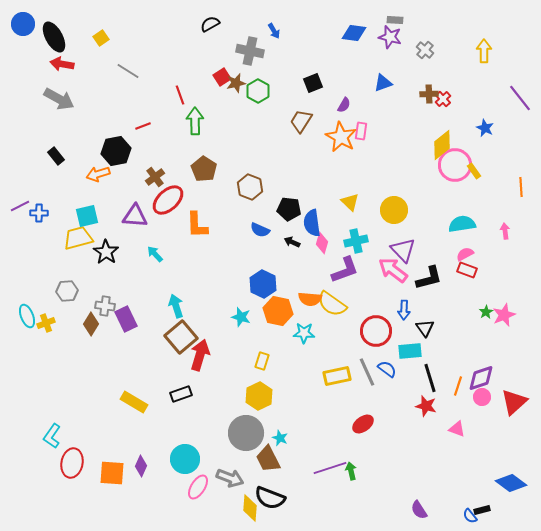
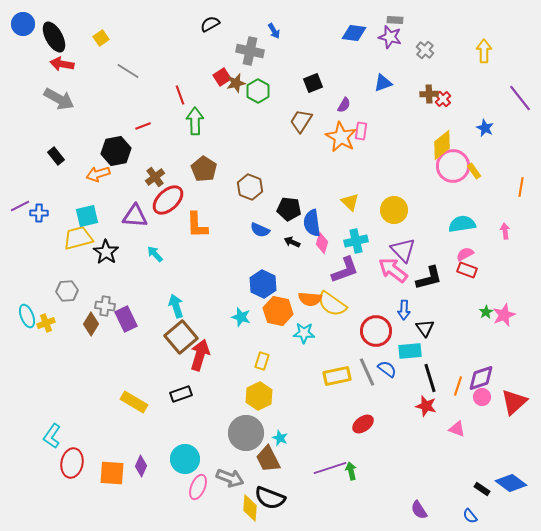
pink circle at (455, 165): moved 2 px left, 1 px down
orange line at (521, 187): rotated 12 degrees clockwise
pink ellipse at (198, 487): rotated 10 degrees counterclockwise
black rectangle at (482, 510): moved 21 px up; rotated 49 degrees clockwise
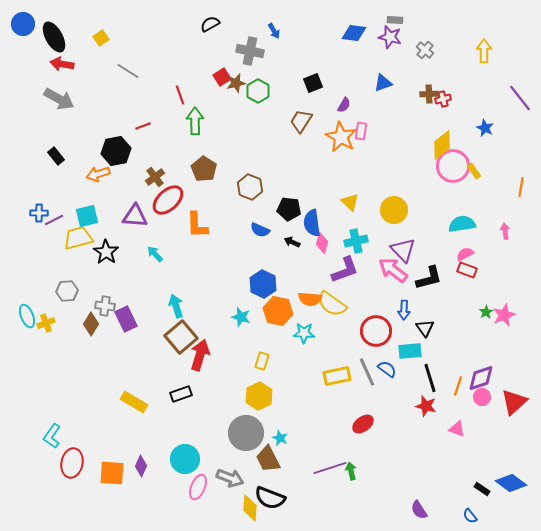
red cross at (443, 99): rotated 28 degrees clockwise
purple line at (20, 206): moved 34 px right, 14 px down
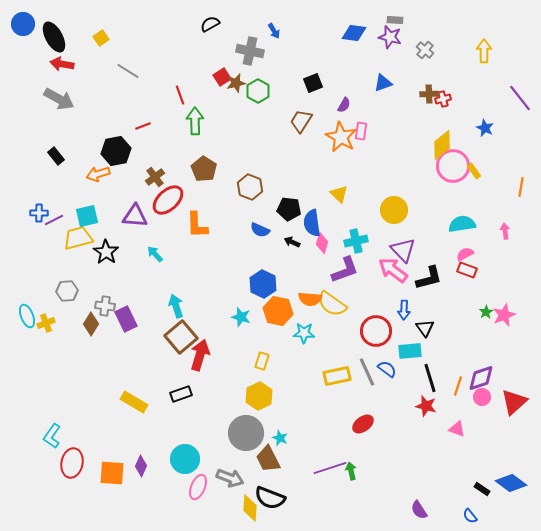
yellow triangle at (350, 202): moved 11 px left, 8 px up
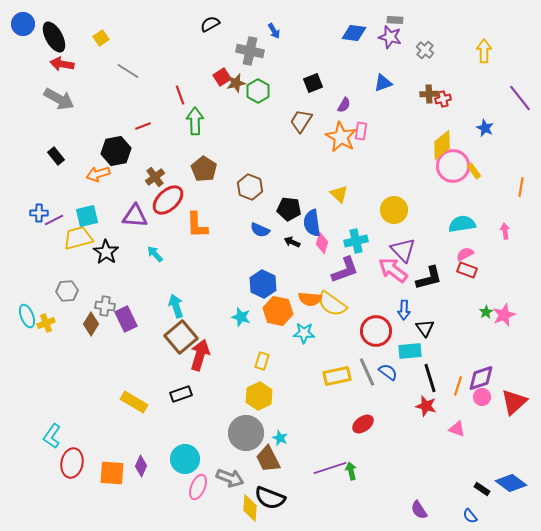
blue semicircle at (387, 369): moved 1 px right, 3 px down
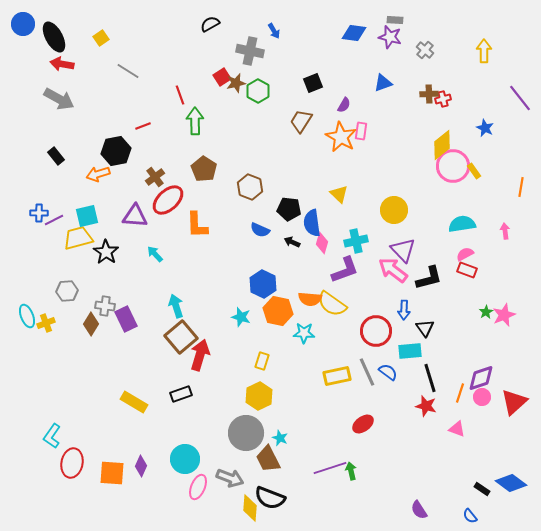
orange line at (458, 386): moved 2 px right, 7 px down
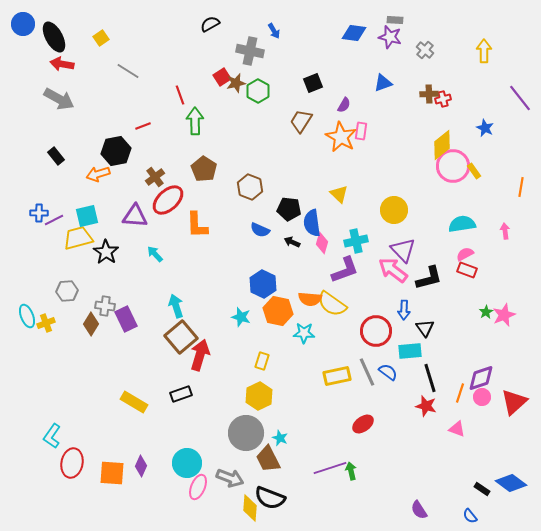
cyan circle at (185, 459): moved 2 px right, 4 px down
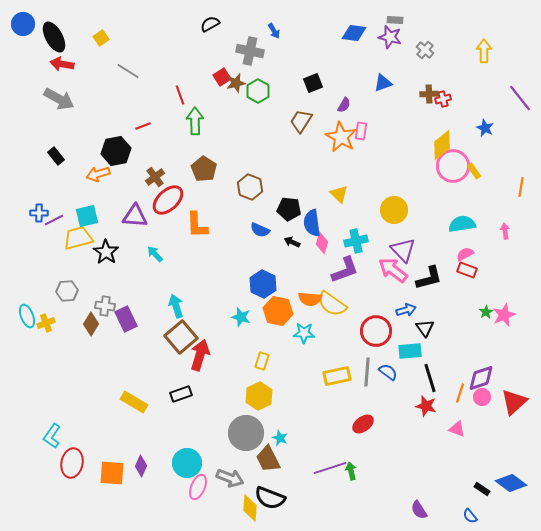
blue arrow at (404, 310): moved 2 px right; rotated 108 degrees counterclockwise
gray line at (367, 372): rotated 28 degrees clockwise
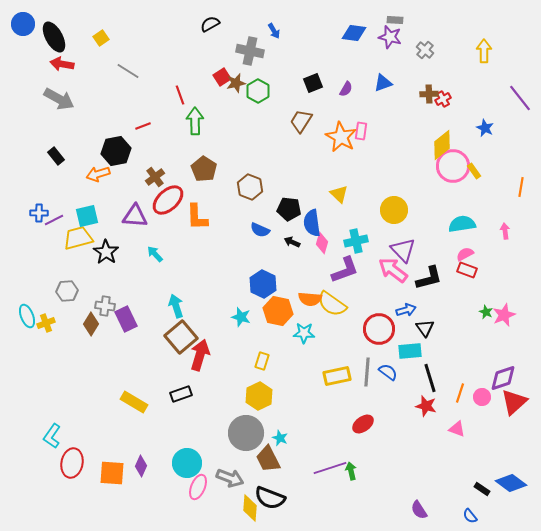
red cross at (443, 99): rotated 14 degrees counterclockwise
purple semicircle at (344, 105): moved 2 px right, 16 px up
orange L-shape at (197, 225): moved 8 px up
green star at (486, 312): rotated 16 degrees counterclockwise
red circle at (376, 331): moved 3 px right, 2 px up
purple diamond at (481, 378): moved 22 px right
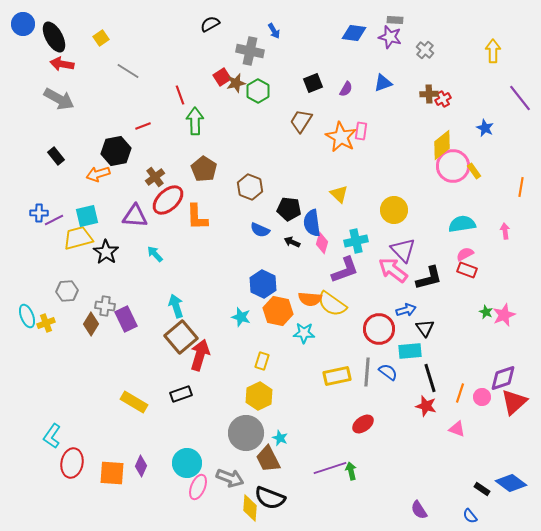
yellow arrow at (484, 51): moved 9 px right
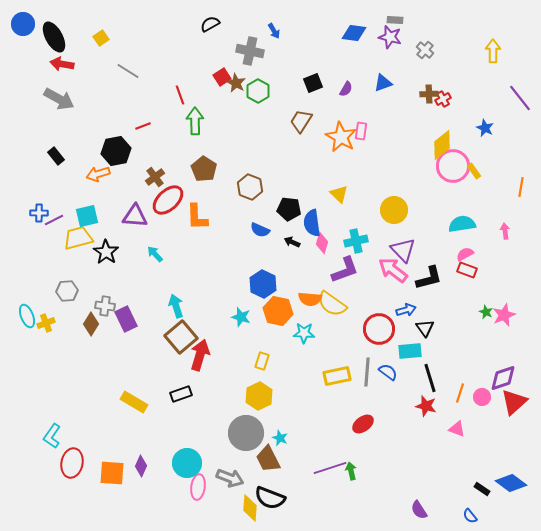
brown star at (236, 83): rotated 30 degrees counterclockwise
pink ellipse at (198, 487): rotated 15 degrees counterclockwise
